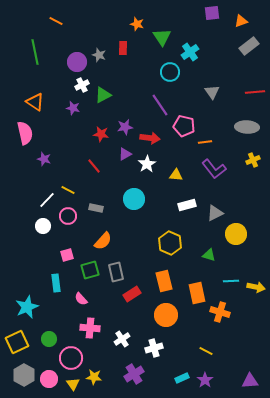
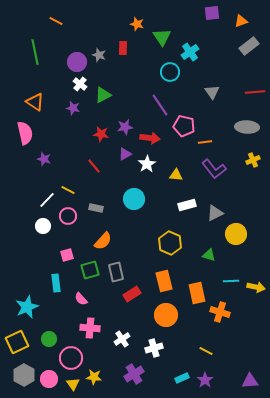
white cross at (82, 85): moved 2 px left, 1 px up; rotated 24 degrees counterclockwise
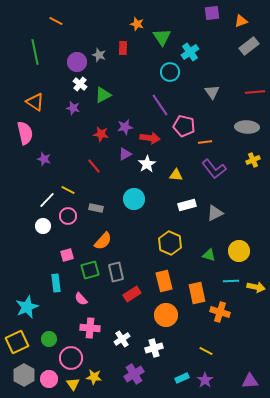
yellow circle at (236, 234): moved 3 px right, 17 px down
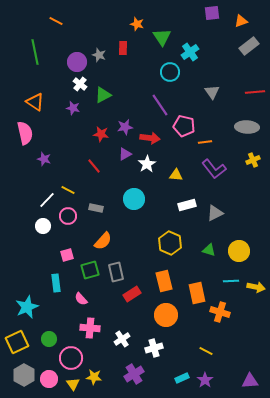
green triangle at (209, 255): moved 5 px up
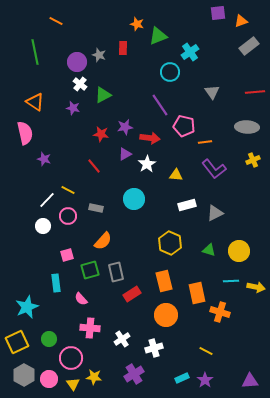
purple square at (212, 13): moved 6 px right
green triangle at (162, 37): moved 4 px left, 1 px up; rotated 42 degrees clockwise
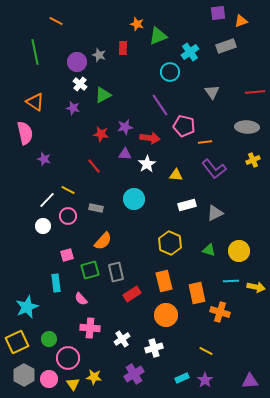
gray rectangle at (249, 46): moved 23 px left; rotated 18 degrees clockwise
purple triangle at (125, 154): rotated 32 degrees clockwise
pink circle at (71, 358): moved 3 px left
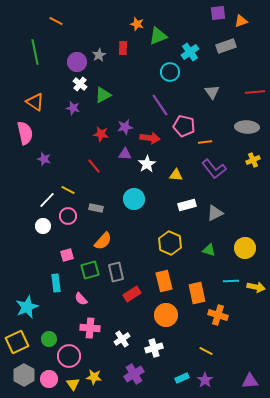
gray star at (99, 55): rotated 24 degrees clockwise
yellow circle at (239, 251): moved 6 px right, 3 px up
orange cross at (220, 312): moved 2 px left, 3 px down
pink circle at (68, 358): moved 1 px right, 2 px up
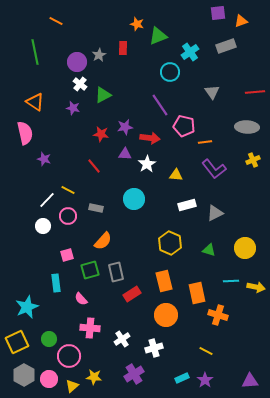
yellow triangle at (73, 384): moved 1 px left, 2 px down; rotated 24 degrees clockwise
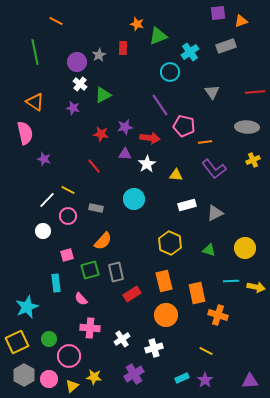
white circle at (43, 226): moved 5 px down
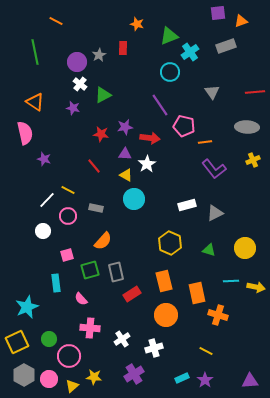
green triangle at (158, 36): moved 11 px right
yellow triangle at (176, 175): moved 50 px left; rotated 24 degrees clockwise
